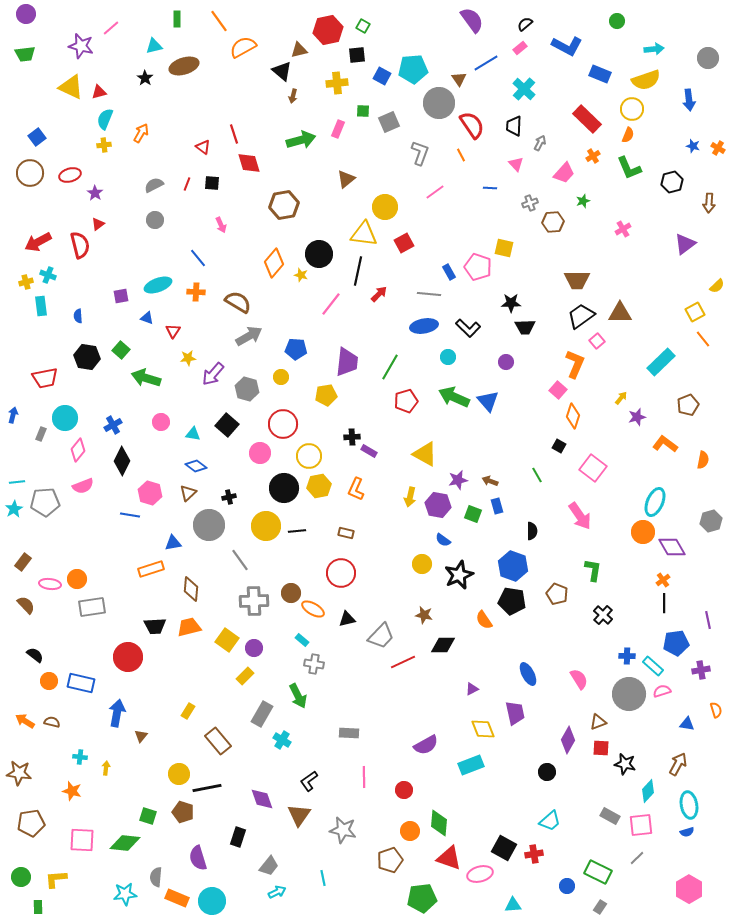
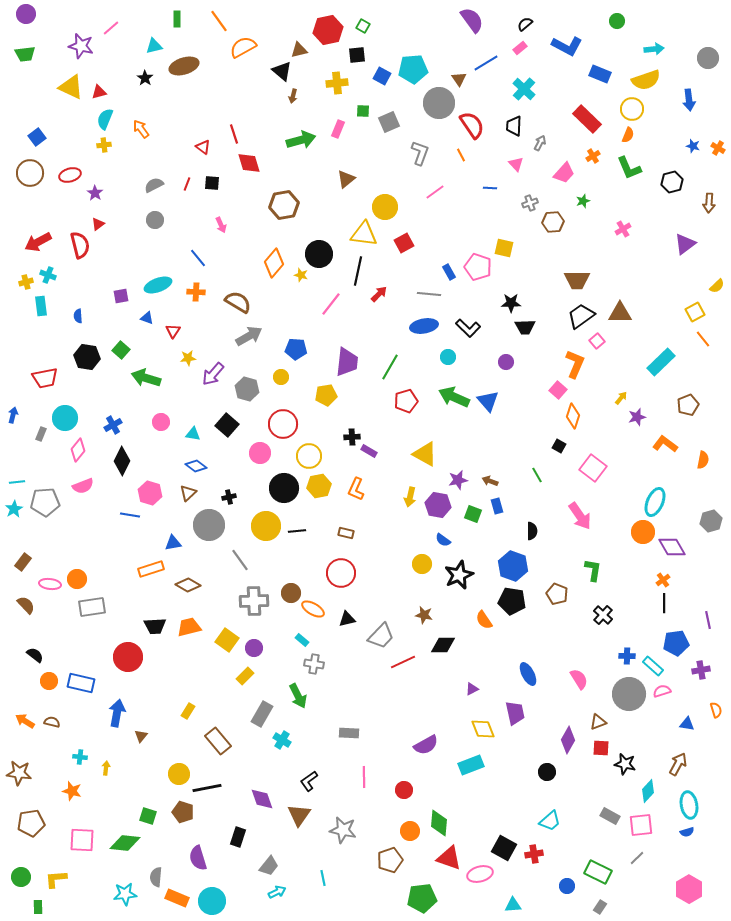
orange arrow at (141, 133): moved 4 px up; rotated 66 degrees counterclockwise
brown diamond at (191, 589): moved 3 px left, 4 px up; rotated 65 degrees counterclockwise
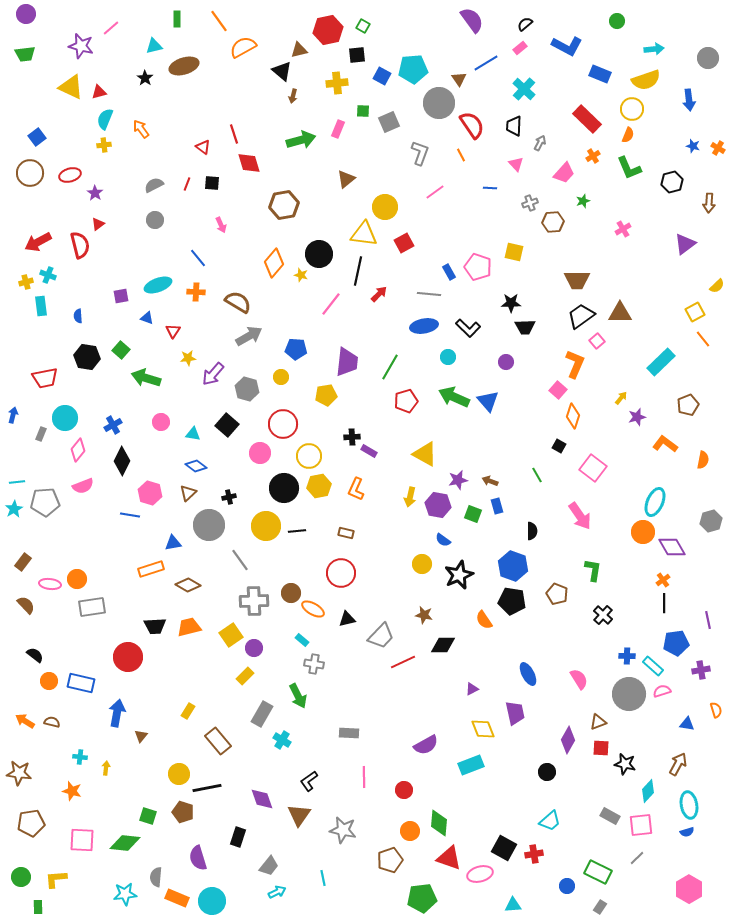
yellow square at (504, 248): moved 10 px right, 4 px down
yellow square at (227, 640): moved 4 px right, 5 px up; rotated 20 degrees clockwise
